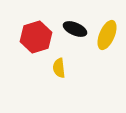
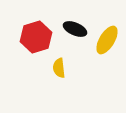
yellow ellipse: moved 5 px down; rotated 8 degrees clockwise
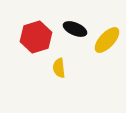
yellow ellipse: rotated 12 degrees clockwise
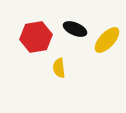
red hexagon: rotated 8 degrees clockwise
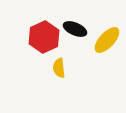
red hexagon: moved 8 px right; rotated 16 degrees counterclockwise
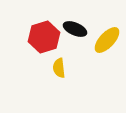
red hexagon: rotated 8 degrees clockwise
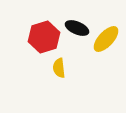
black ellipse: moved 2 px right, 1 px up
yellow ellipse: moved 1 px left, 1 px up
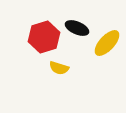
yellow ellipse: moved 1 px right, 4 px down
yellow semicircle: rotated 66 degrees counterclockwise
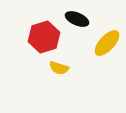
black ellipse: moved 9 px up
